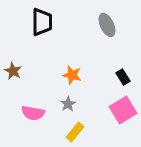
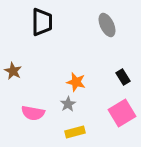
orange star: moved 4 px right, 7 px down
pink square: moved 1 px left, 3 px down
yellow rectangle: rotated 36 degrees clockwise
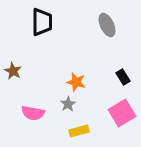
yellow rectangle: moved 4 px right, 1 px up
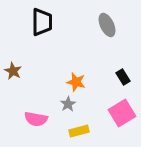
pink semicircle: moved 3 px right, 6 px down
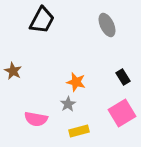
black trapezoid: moved 2 px up; rotated 28 degrees clockwise
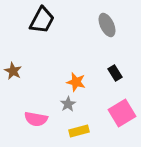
black rectangle: moved 8 px left, 4 px up
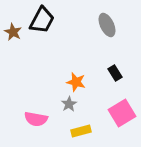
brown star: moved 39 px up
gray star: moved 1 px right
yellow rectangle: moved 2 px right
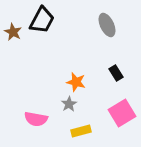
black rectangle: moved 1 px right
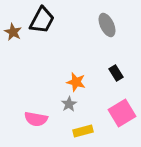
yellow rectangle: moved 2 px right
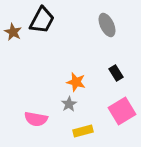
pink square: moved 2 px up
